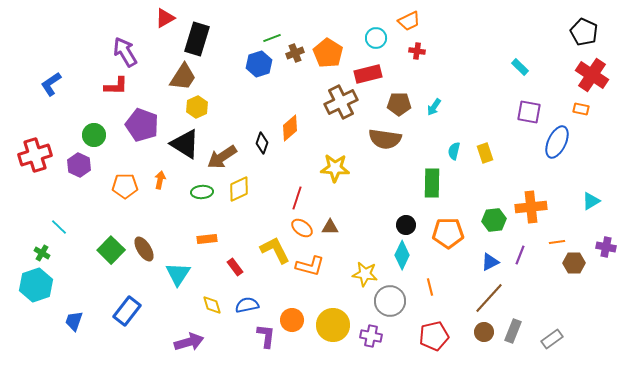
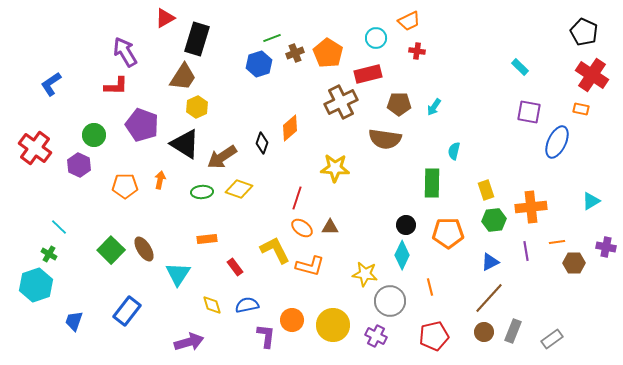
yellow rectangle at (485, 153): moved 1 px right, 37 px down
red cross at (35, 155): moved 7 px up; rotated 36 degrees counterclockwise
yellow diamond at (239, 189): rotated 44 degrees clockwise
green cross at (42, 253): moved 7 px right, 1 px down
purple line at (520, 255): moved 6 px right, 4 px up; rotated 30 degrees counterclockwise
purple cross at (371, 336): moved 5 px right; rotated 15 degrees clockwise
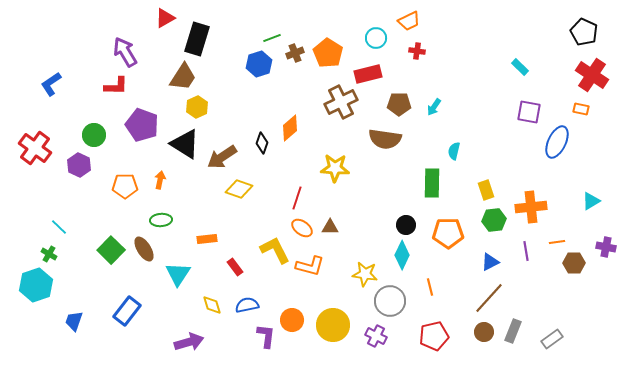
green ellipse at (202, 192): moved 41 px left, 28 px down
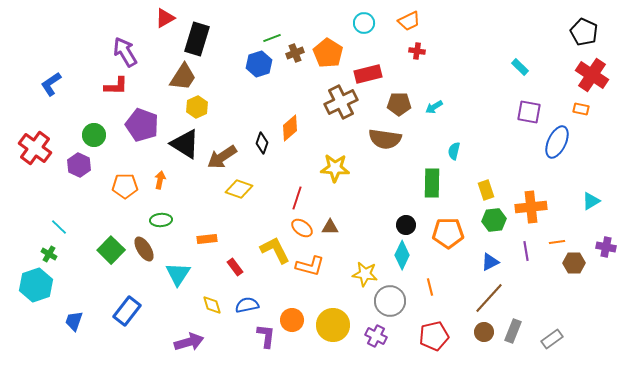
cyan circle at (376, 38): moved 12 px left, 15 px up
cyan arrow at (434, 107): rotated 24 degrees clockwise
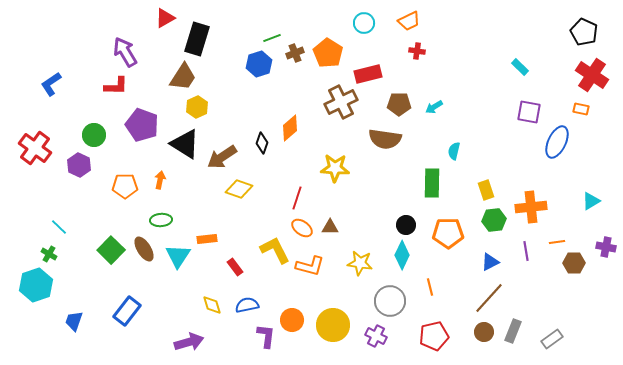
cyan triangle at (178, 274): moved 18 px up
yellow star at (365, 274): moved 5 px left, 11 px up
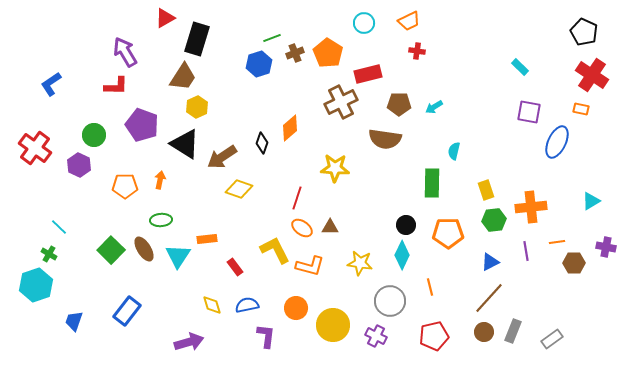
orange circle at (292, 320): moved 4 px right, 12 px up
